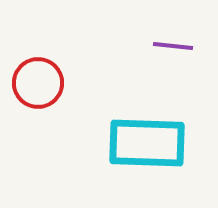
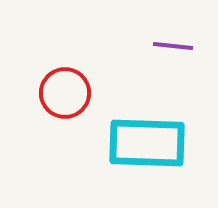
red circle: moved 27 px right, 10 px down
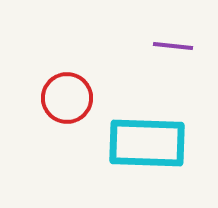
red circle: moved 2 px right, 5 px down
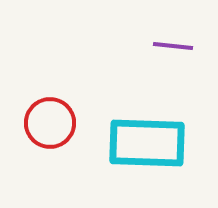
red circle: moved 17 px left, 25 px down
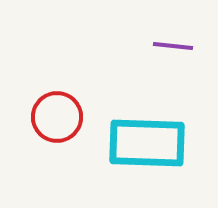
red circle: moved 7 px right, 6 px up
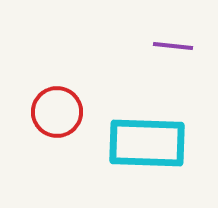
red circle: moved 5 px up
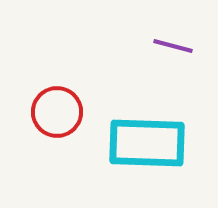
purple line: rotated 9 degrees clockwise
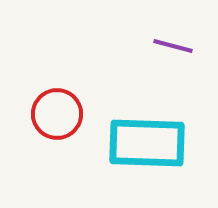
red circle: moved 2 px down
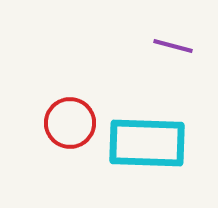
red circle: moved 13 px right, 9 px down
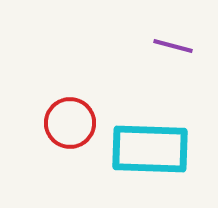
cyan rectangle: moved 3 px right, 6 px down
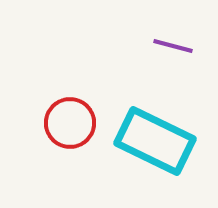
cyan rectangle: moved 5 px right, 8 px up; rotated 24 degrees clockwise
